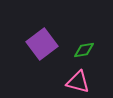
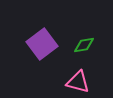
green diamond: moved 5 px up
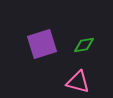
purple square: rotated 20 degrees clockwise
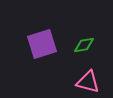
pink triangle: moved 10 px right
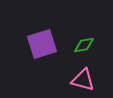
pink triangle: moved 5 px left, 2 px up
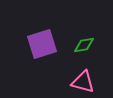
pink triangle: moved 2 px down
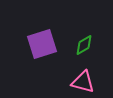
green diamond: rotated 20 degrees counterclockwise
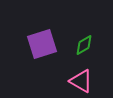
pink triangle: moved 2 px left, 1 px up; rotated 15 degrees clockwise
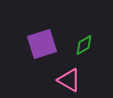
pink triangle: moved 12 px left, 1 px up
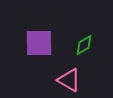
purple square: moved 3 px left, 1 px up; rotated 16 degrees clockwise
